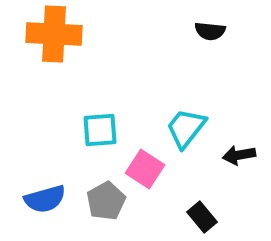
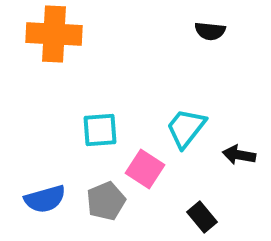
black arrow: rotated 20 degrees clockwise
gray pentagon: rotated 6 degrees clockwise
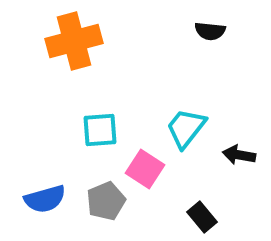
orange cross: moved 20 px right, 7 px down; rotated 18 degrees counterclockwise
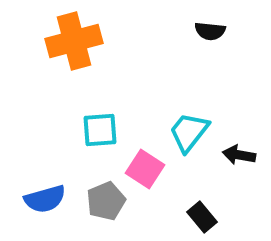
cyan trapezoid: moved 3 px right, 4 px down
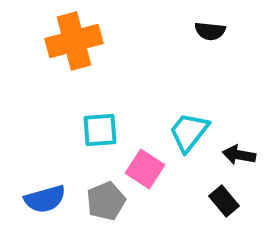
black rectangle: moved 22 px right, 16 px up
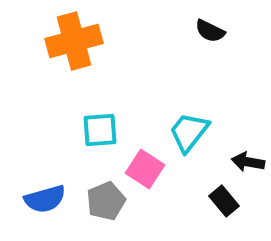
black semicircle: rotated 20 degrees clockwise
black arrow: moved 9 px right, 7 px down
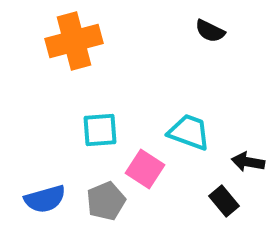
cyan trapezoid: rotated 72 degrees clockwise
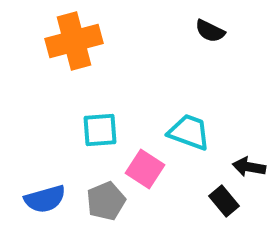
black arrow: moved 1 px right, 5 px down
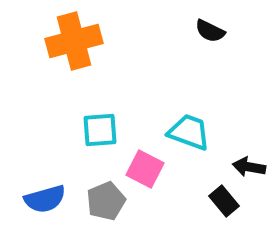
pink square: rotated 6 degrees counterclockwise
